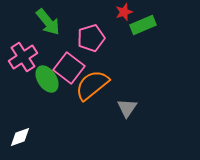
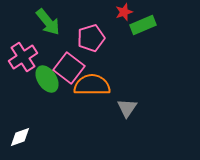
orange semicircle: rotated 39 degrees clockwise
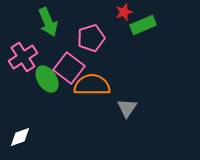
green arrow: rotated 16 degrees clockwise
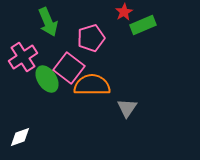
red star: rotated 12 degrees counterclockwise
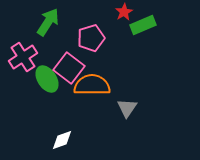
green arrow: rotated 124 degrees counterclockwise
white diamond: moved 42 px right, 3 px down
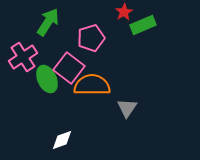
green ellipse: rotated 8 degrees clockwise
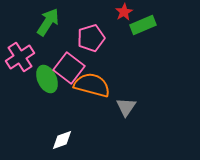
pink cross: moved 3 px left
orange semicircle: rotated 15 degrees clockwise
gray triangle: moved 1 px left, 1 px up
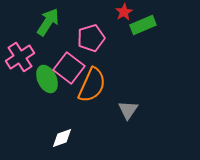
orange semicircle: rotated 99 degrees clockwise
gray triangle: moved 2 px right, 3 px down
white diamond: moved 2 px up
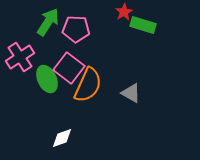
green rectangle: rotated 40 degrees clockwise
pink pentagon: moved 15 px left, 9 px up; rotated 20 degrees clockwise
orange semicircle: moved 4 px left
gray triangle: moved 3 px right, 17 px up; rotated 35 degrees counterclockwise
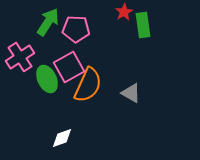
green rectangle: rotated 65 degrees clockwise
pink square: moved 1 px up; rotated 24 degrees clockwise
